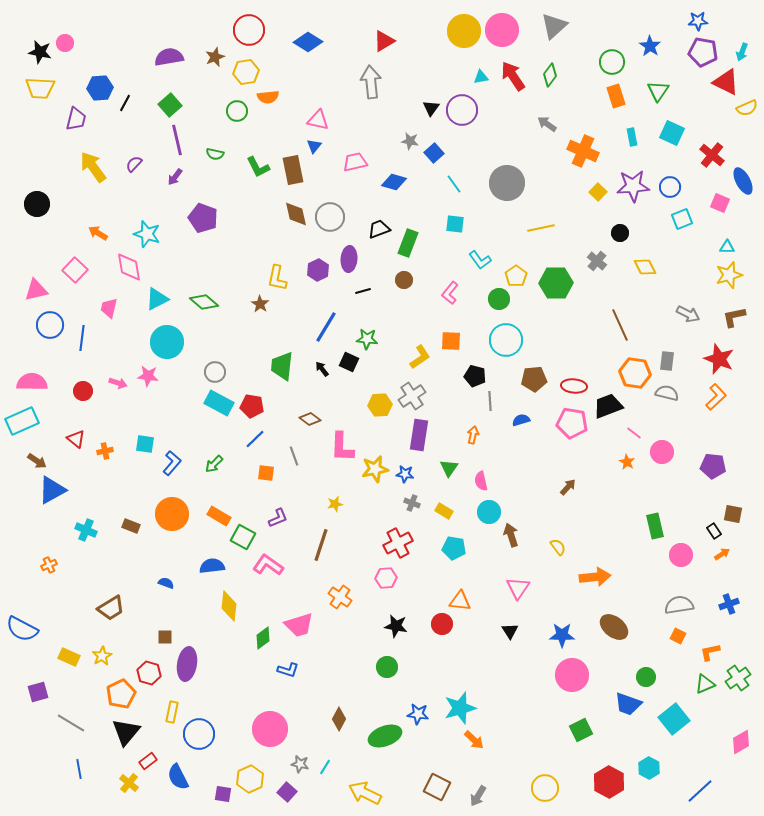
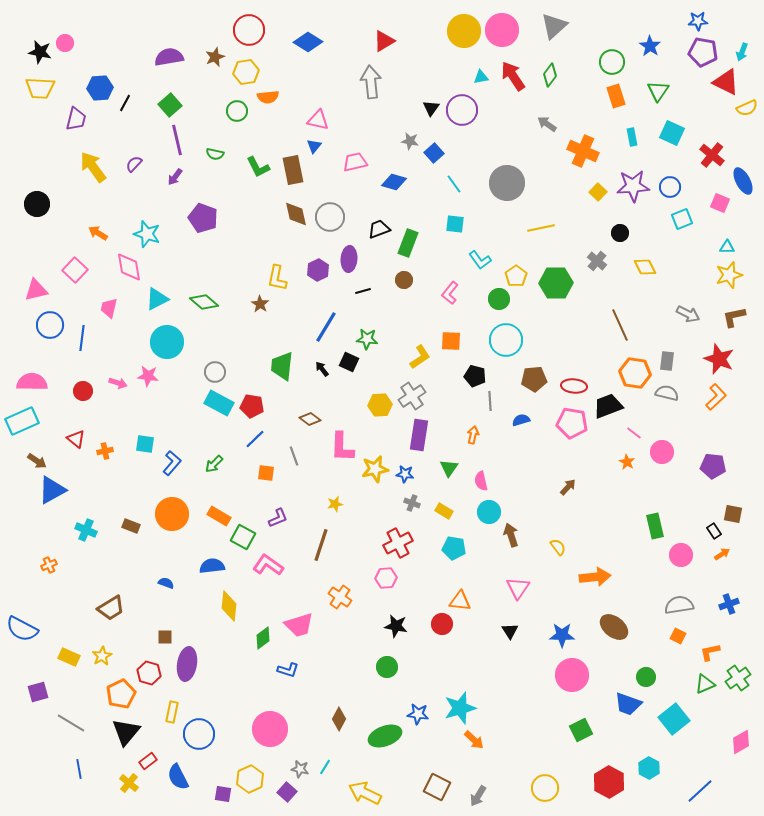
gray star at (300, 764): moved 5 px down
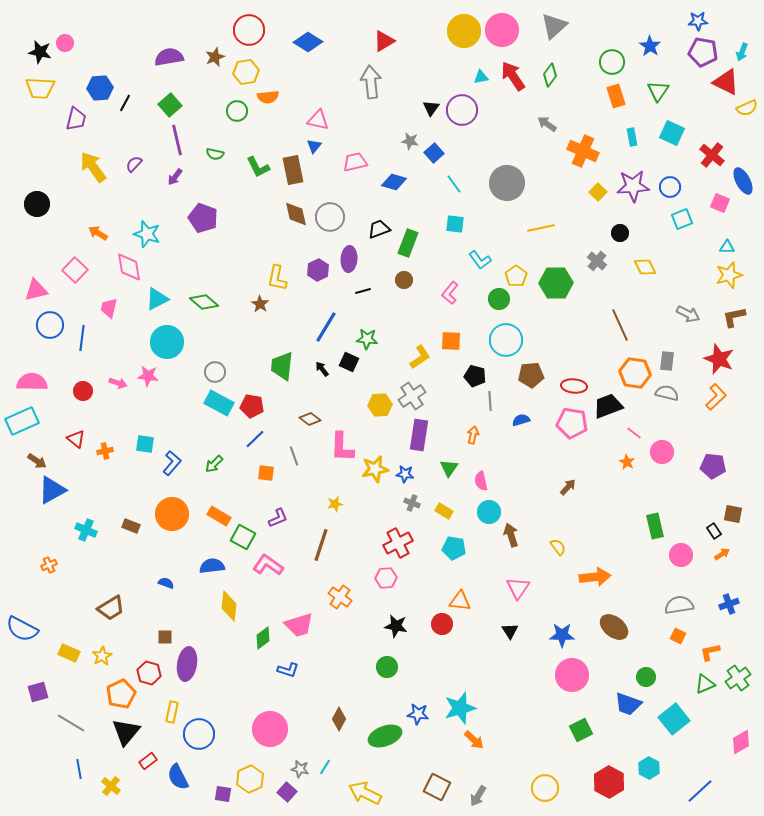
brown pentagon at (534, 379): moved 3 px left, 4 px up
yellow rectangle at (69, 657): moved 4 px up
yellow cross at (129, 783): moved 18 px left, 3 px down
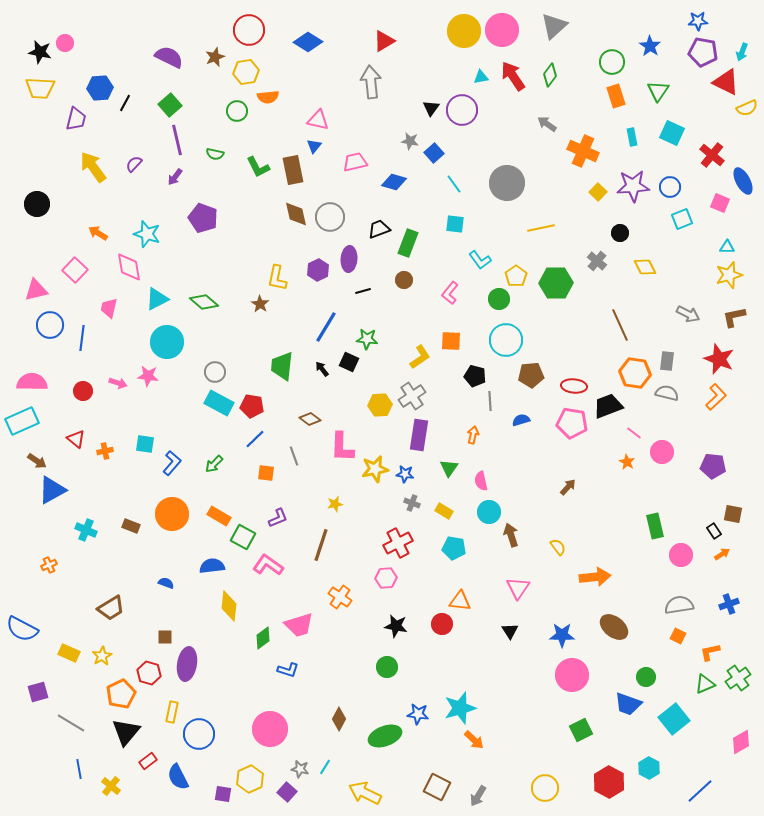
purple semicircle at (169, 57): rotated 36 degrees clockwise
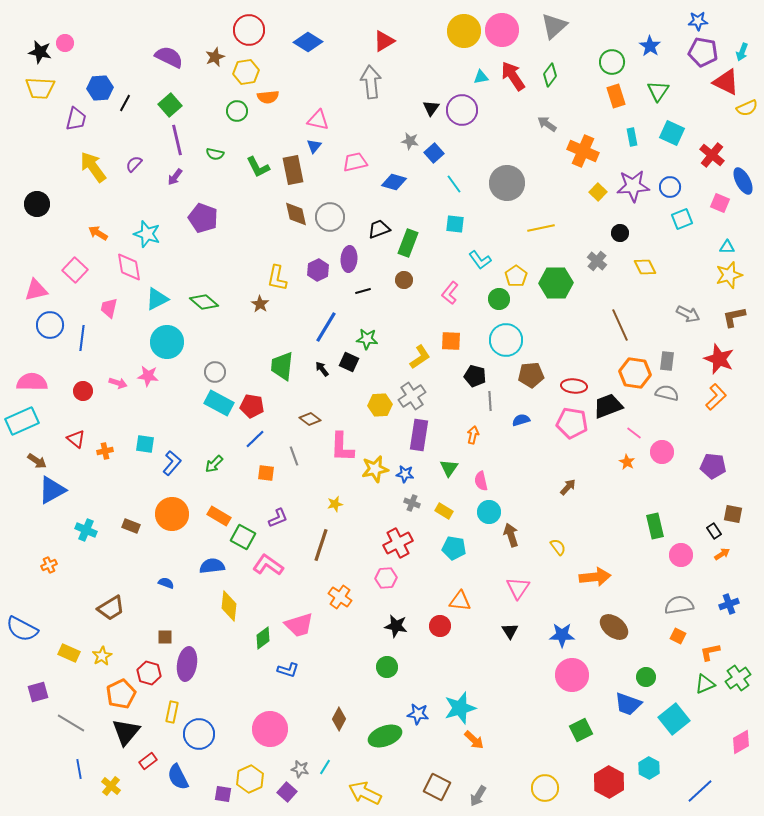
red circle at (442, 624): moved 2 px left, 2 px down
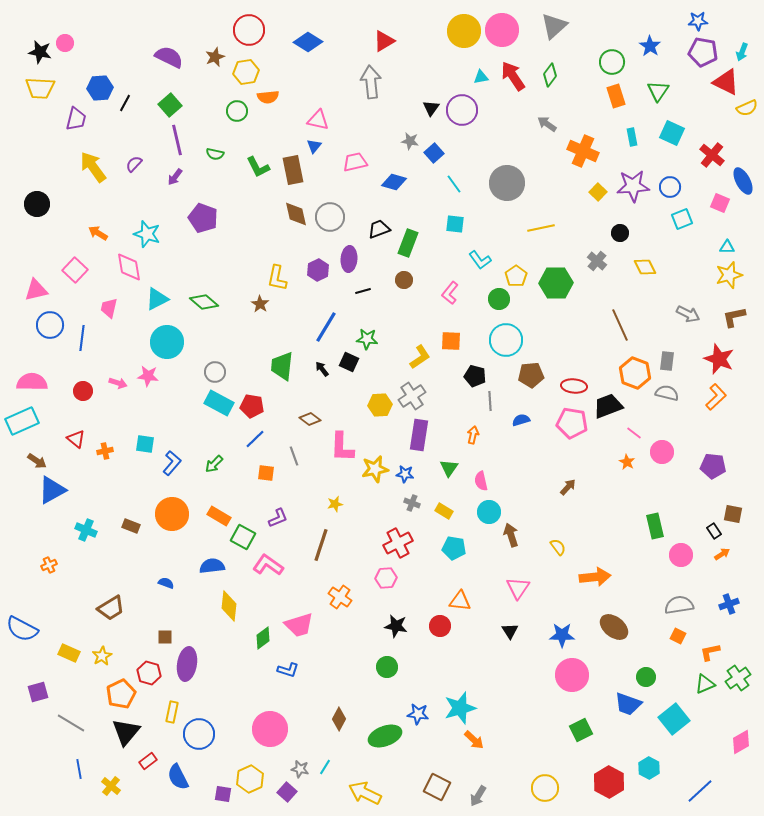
orange hexagon at (635, 373): rotated 12 degrees clockwise
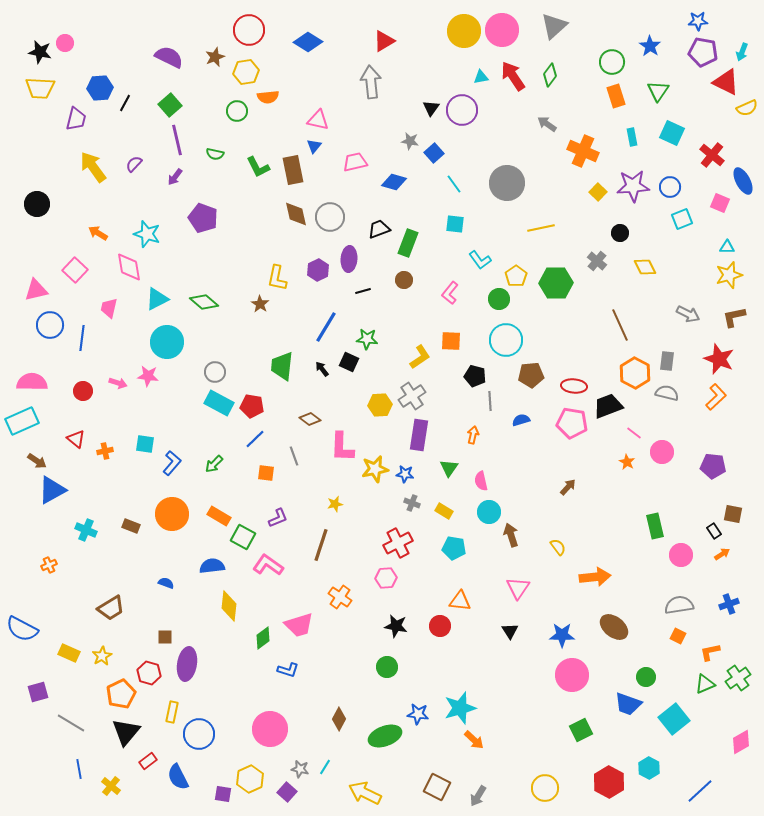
orange hexagon at (635, 373): rotated 8 degrees clockwise
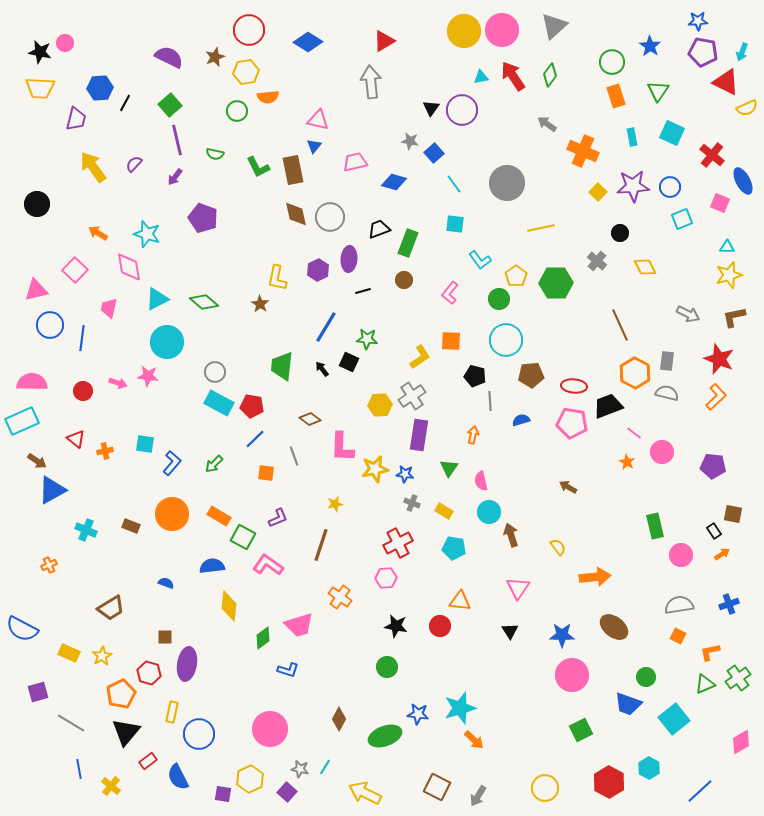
brown arrow at (568, 487): rotated 102 degrees counterclockwise
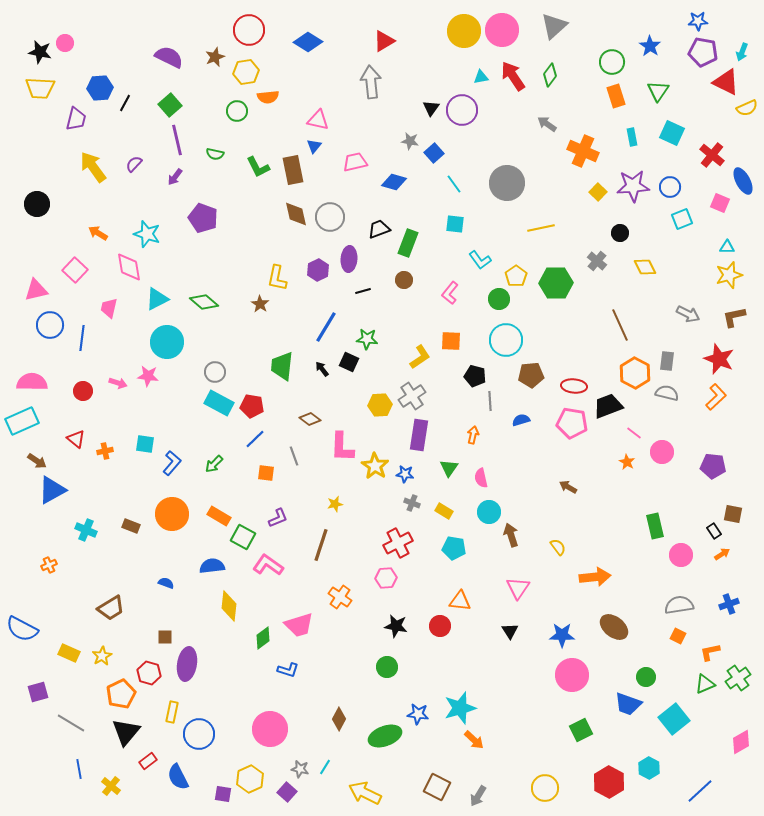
yellow star at (375, 469): moved 3 px up; rotated 28 degrees counterclockwise
pink semicircle at (481, 481): moved 3 px up
